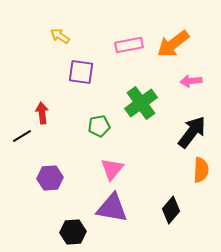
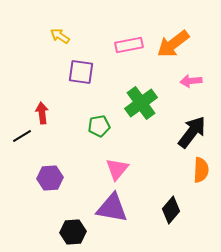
pink triangle: moved 5 px right
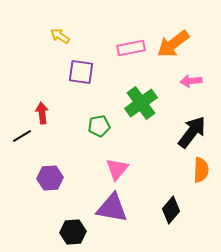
pink rectangle: moved 2 px right, 3 px down
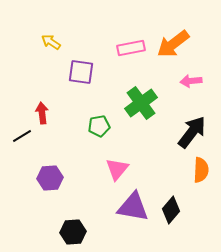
yellow arrow: moved 9 px left, 6 px down
purple triangle: moved 21 px right, 1 px up
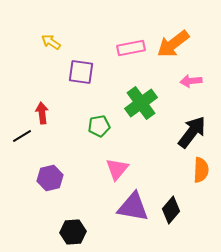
purple hexagon: rotated 10 degrees counterclockwise
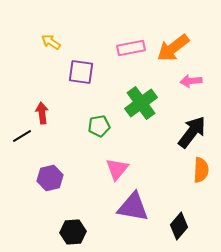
orange arrow: moved 4 px down
black diamond: moved 8 px right, 16 px down
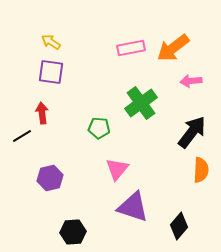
purple square: moved 30 px left
green pentagon: moved 2 px down; rotated 15 degrees clockwise
purple triangle: rotated 8 degrees clockwise
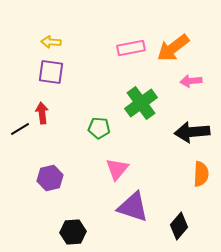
yellow arrow: rotated 30 degrees counterclockwise
black arrow: rotated 132 degrees counterclockwise
black line: moved 2 px left, 7 px up
orange semicircle: moved 4 px down
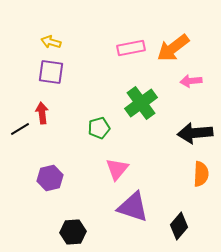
yellow arrow: rotated 12 degrees clockwise
green pentagon: rotated 20 degrees counterclockwise
black arrow: moved 3 px right, 1 px down
